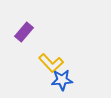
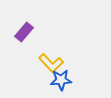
blue star: moved 1 px left
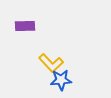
purple rectangle: moved 1 px right, 6 px up; rotated 48 degrees clockwise
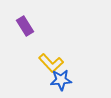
purple rectangle: rotated 60 degrees clockwise
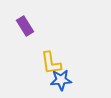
yellow L-shape: rotated 35 degrees clockwise
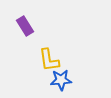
yellow L-shape: moved 2 px left, 3 px up
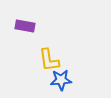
purple rectangle: rotated 48 degrees counterclockwise
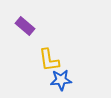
purple rectangle: rotated 30 degrees clockwise
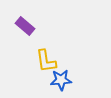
yellow L-shape: moved 3 px left, 1 px down
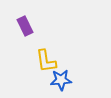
purple rectangle: rotated 24 degrees clockwise
